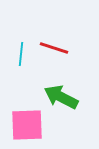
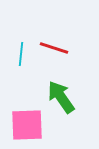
green arrow: rotated 28 degrees clockwise
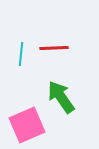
red line: rotated 20 degrees counterclockwise
pink square: rotated 21 degrees counterclockwise
